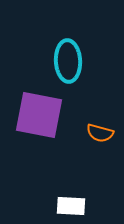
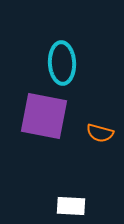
cyan ellipse: moved 6 px left, 2 px down
purple square: moved 5 px right, 1 px down
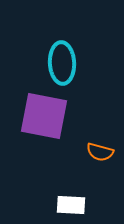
orange semicircle: moved 19 px down
white rectangle: moved 1 px up
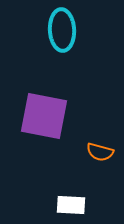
cyan ellipse: moved 33 px up
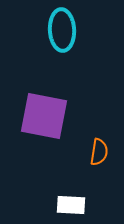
orange semicircle: moved 1 px left; rotated 96 degrees counterclockwise
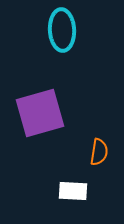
purple square: moved 4 px left, 3 px up; rotated 27 degrees counterclockwise
white rectangle: moved 2 px right, 14 px up
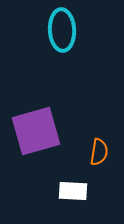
purple square: moved 4 px left, 18 px down
